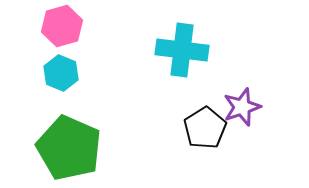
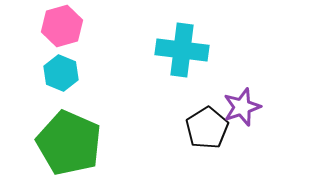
black pentagon: moved 2 px right
green pentagon: moved 5 px up
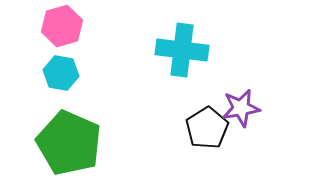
cyan hexagon: rotated 12 degrees counterclockwise
purple star: moved 1 px left, 1 px down; rotated 9 degrees clockwise
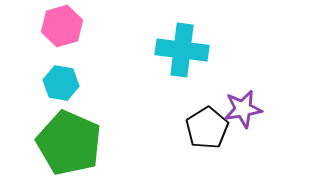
cyan hexagon: moved 10 px down
purple star: moved 2 px right, 1 px down
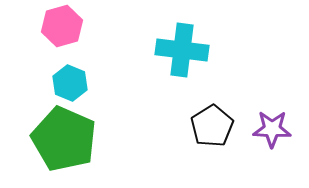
cyan hexagon: moved 9 px right; rotated 12 degrees clockwise
purple star: moved 29 px right, 20 px down; rotated 12 degrees clockwise
black pentagon: moved 5 px right, 2 px up
green pentagon: moved 5 px left, 4 px up
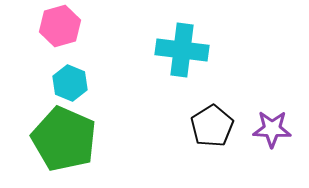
pink hexagon: moved 2 px left
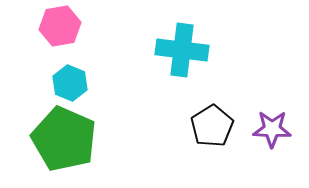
pink hexagon: rotated 6 degrees clockwise
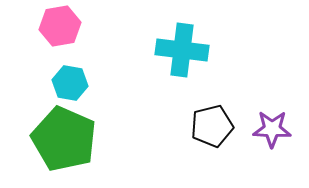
cyan hexagon: rotated 12 degrees counterclockwise
black pentagon: rotated 18 degrees clockwise
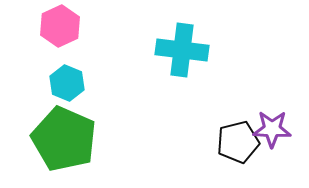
pink hexagon: rotated 15 degrees counterclockwise
cyan hexagon: moved 3 px left; rotated 12 degrees clockwise
black pentagon: moved 26 px right, 16 px down
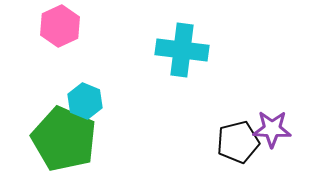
cyan hexagon: moved 18 px right, 18 px down
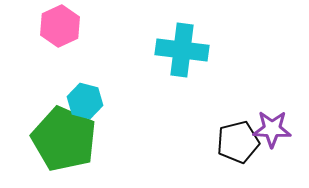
cyan hexagon: rotated 8 degrees counterclockwise
